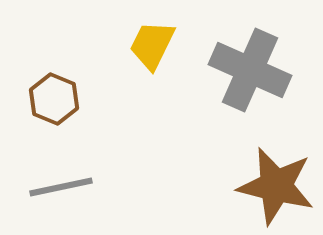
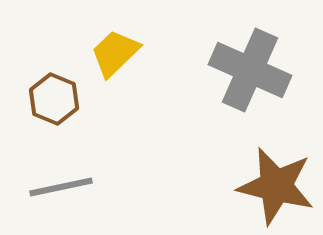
yellow trapezoid: moved 37 px left, 8 px down; rotated 20 degrees clockwise
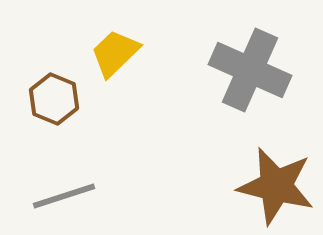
gray line: moved 3 px right, 9 px down; rotated 6 degrees counterclockwise
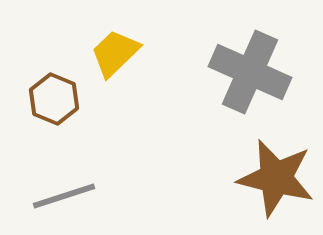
gray cross: moved 2 px down
brown star: moved 8 px up
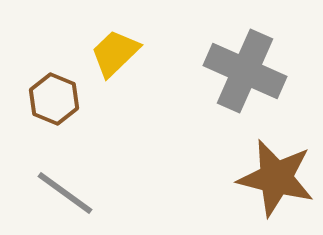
gray cross: moved 5 px left, 1 px up
gray line: moved 1 px right, 3 px up; rotated 54 degrees clockwise
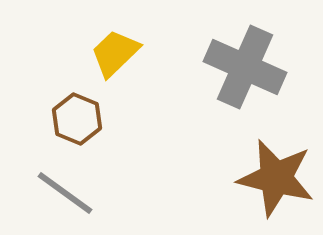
gray cross: moved 4 px up
brown hexagon: moved 23 px right, 20 px down
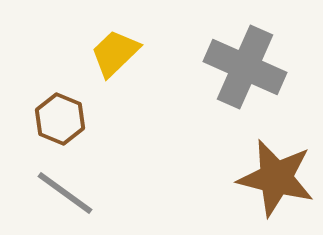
brown hexagon: moved 17 px left
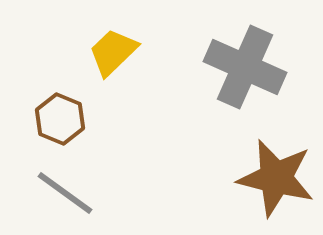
yellow trapezoid: moved 2 px left, 1 px up
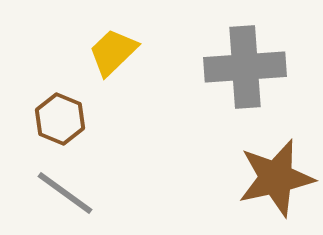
gray cross: rotated 28 degrees counterclockwise
brown star: rotated 26 degrees counterclockwise
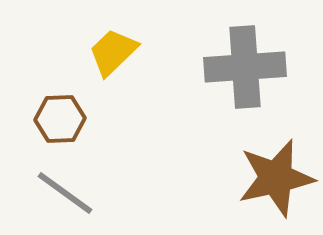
brown hexagon: rotated 24 degrees counterclockwise
